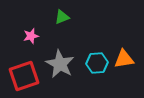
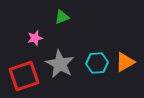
pink star: moved 4 px right, 2 px down
orange triangle: moved 1 px right, 3 px down; rotated 20 degrees counterclockwise
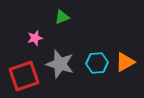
gray star: rotated 12 degrees counterclockwise
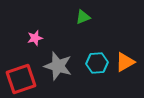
green triangle: moved 21 px right
gray star: moved 2 px left, 2 px down
red square: moved 3 px left, 3 px down
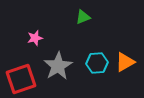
gray star: rotated 24 degrees clockwise
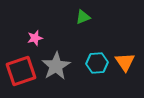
orange triangle: rotated 35 degrees counterclockwise
gray star: moved 2 px left
red square: moved 8 px up
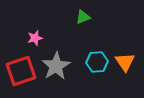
cyan hexagon: moved 1 px up
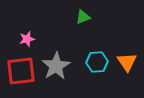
pink star: moved 8 px left, 1 px down
orange triangle: moved 2 px right
red square: rotated 12 degrees clockwise
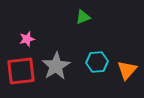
orange triangle: moved 8 px down; rotated 15 degrees clockwise
